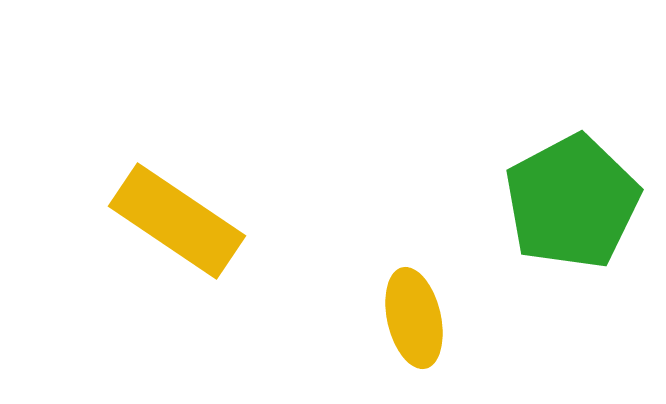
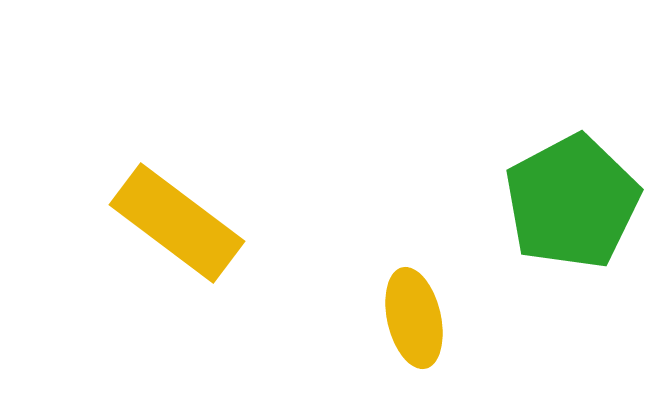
yellow rectangle: moved 2 px down; rotated 3 degrees clockwise
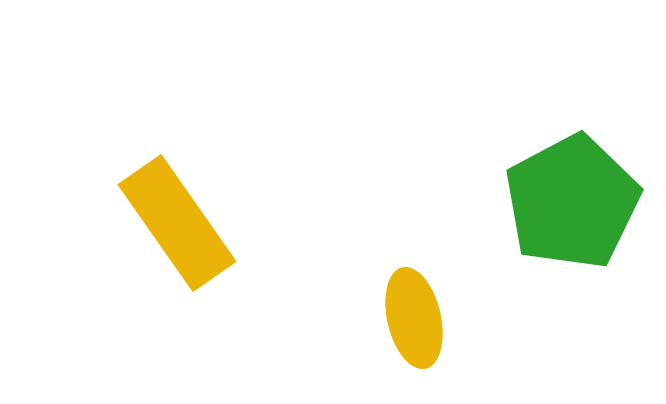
yellow rectangle: rotated 18 degrees clockwise
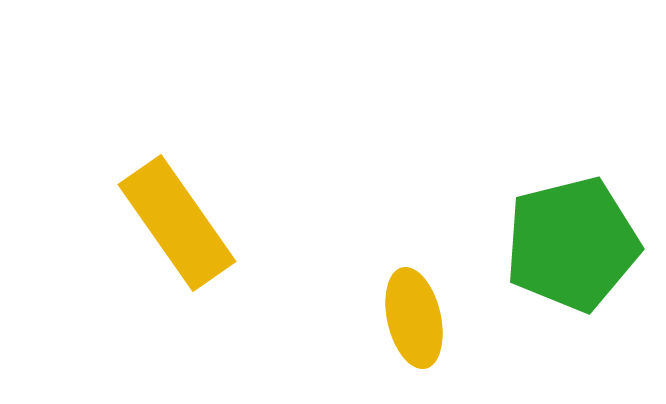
green pentagon: moved 42 px down; rotated 14 degrees clockwise
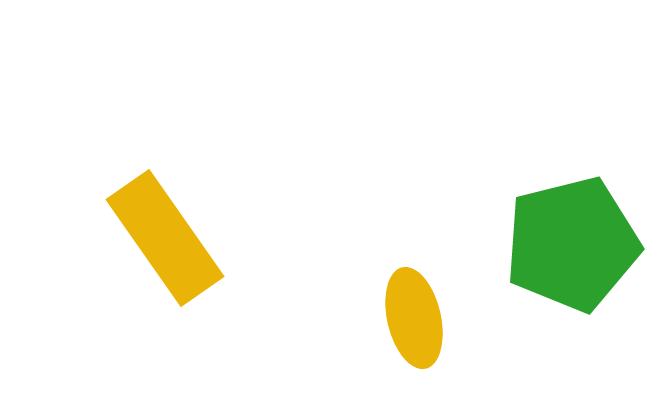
yellow rectangle: moved 12 px left, 15 px down
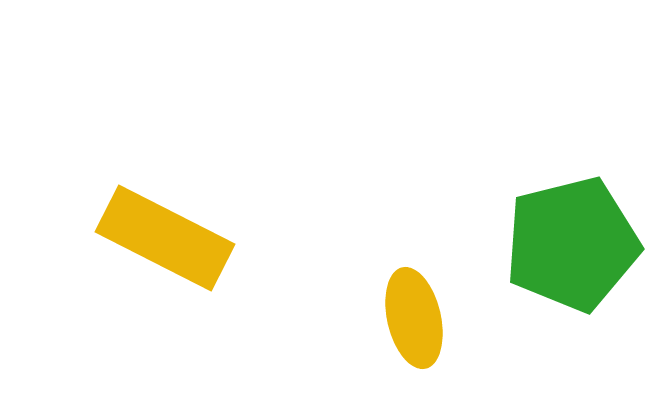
yellow rectangle: rotated 28 degrees counterclockwise
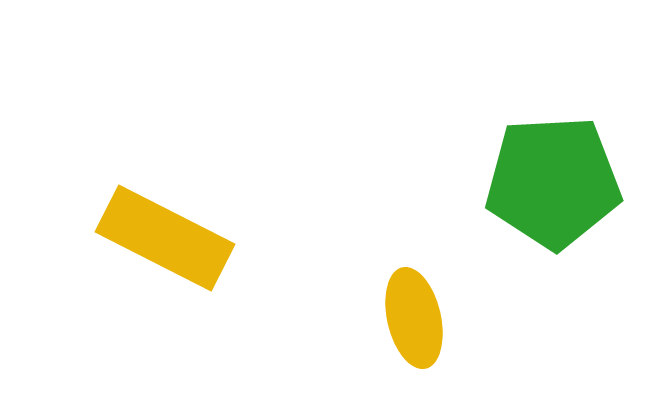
green pentagon: moved 19 px left, 62 px up; rotated 11 degrees clockwise
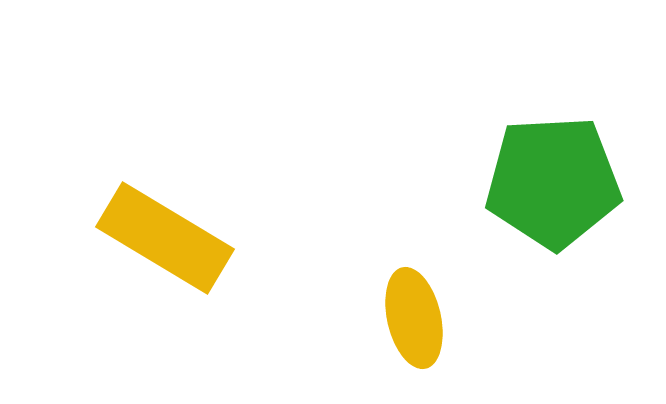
yellow rectangle: rotated 4 degrees clockwise
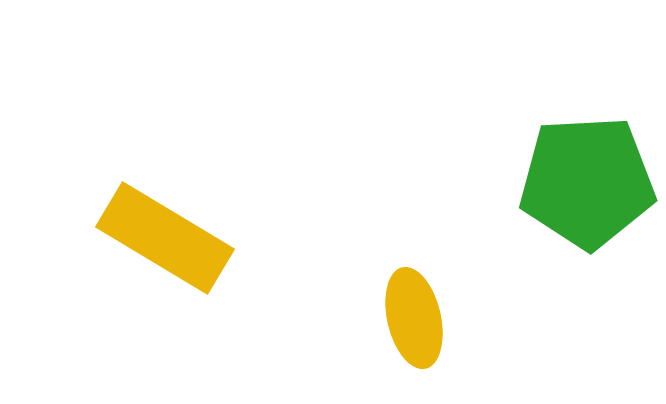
green pentagon: moved 34 px right
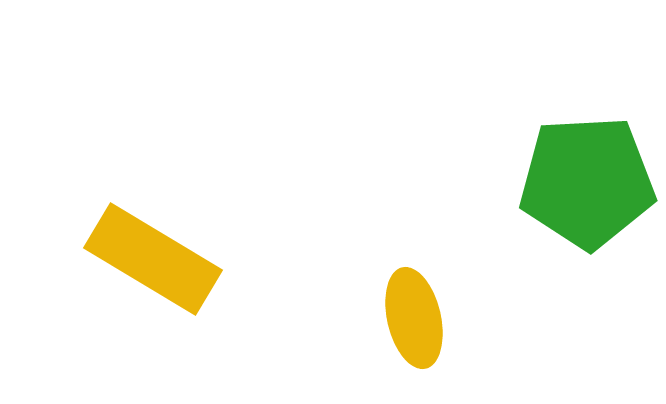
yellow rectangle: moved 12 px left, 21 px down
